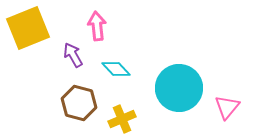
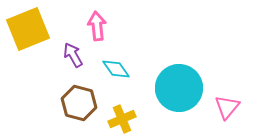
yellow square: moved 1 px down
cyan diamond: rotated 8 degrees clockwise
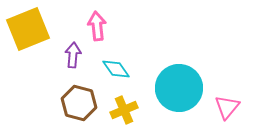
purple arrow: rotated 35 degrees clockwise
yellow cross: moved 2 px right, 9 px up
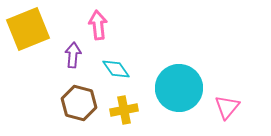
pink arrow: moved 1 px right, 1 px up
yellow cross: rotated 12 degrees clockwise
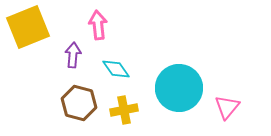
yellow square: moved 2 px up
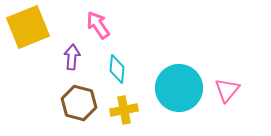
pink arrow: rotated 28 degrees counterclockwise
purple arrow: moved 1 px left, 2 px down
cyan diamond: moved 1 px right; rotated 40 degrees clockwise
pink triangle: moved 17 px up
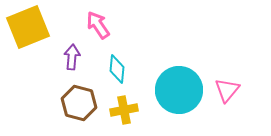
cyan circle: moved 2 px down
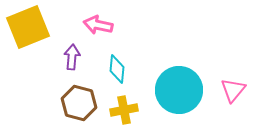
pink arrow: rotated 44 degrees counterclockwise
pink triangle: moved 6 px right
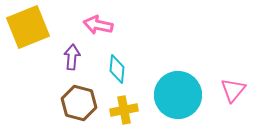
cyan circle: moved 1 px left, 5 px down
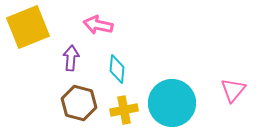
purple arrow: moved 1 px left, 1 px down
cyan circle: moved 6 px left, 8 px down
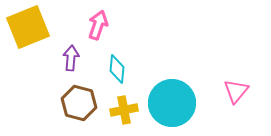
pink arrow: rotated 96 degrees clockwise
pink triangle: moved 3 px right, 1 px down
